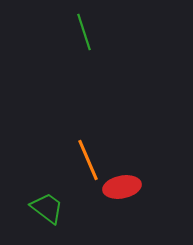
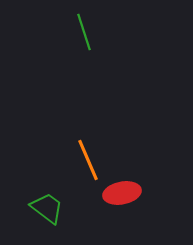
red ellipse: moved 6 px down
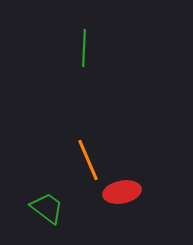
green line: moved 16 px down; rotated 21 degrees clockwise
red ellipse: moved 1 px up
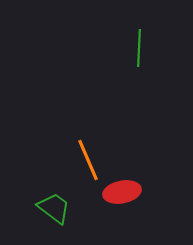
green line: moved 55 px right
green trapezoid: moved 7 px right
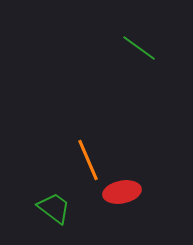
green line: rotated 57 degrees counterclockwise
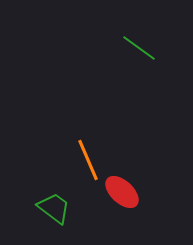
red ellipse: rotated 54 degrees clockwise
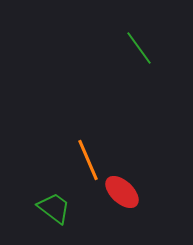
green line: rotated 18 degrees clockwise
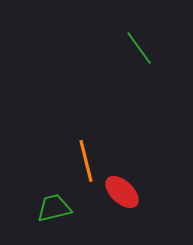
orange line: moved 2 px left, 1 px down; rotated 9 degrees clockwise
green trapezoid: rotated 51 degrees counterclockwise
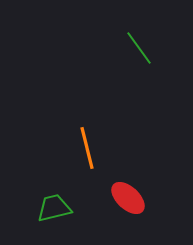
orange line: moved 1 px right, 13 px up
red ellipse: moved 6 px right, 6 px down
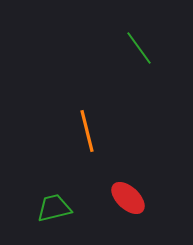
orange line: moved 17 px up
